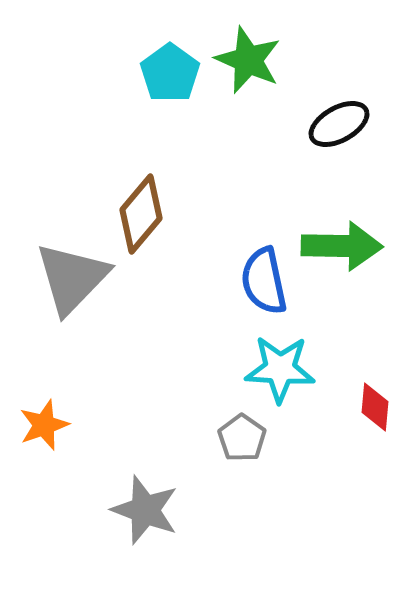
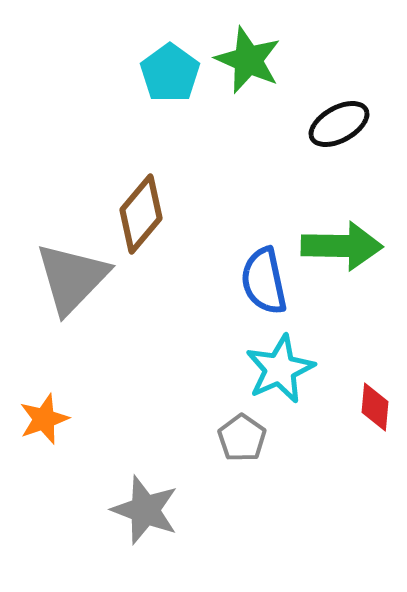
cyan star: rotated 28 degrees counterclockwise
orange star: moved 6 px up
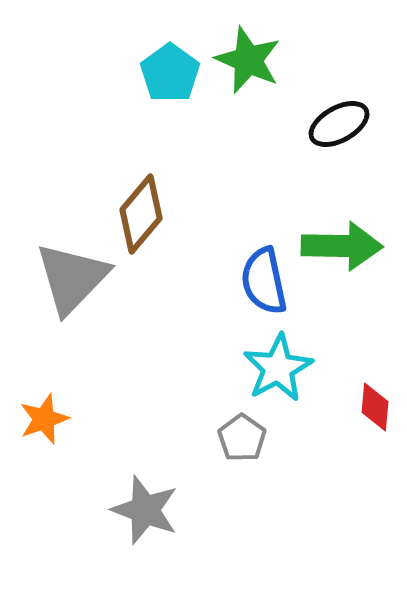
cyan star: moved 2 px left, 1 px up; rotated 4 degrees counterclockwise
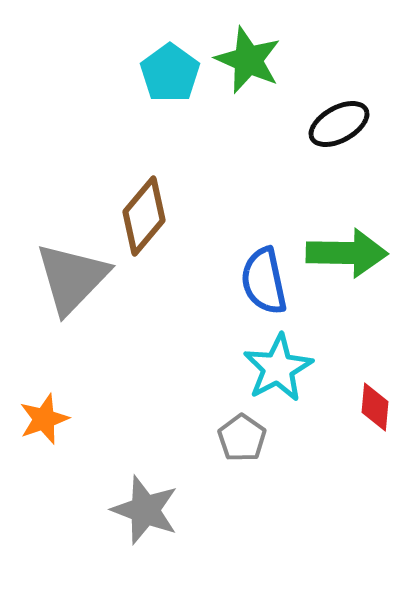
brown diamond: moved 3 px right, 2 px down
green arrow: moved 5 px right, 7 px down
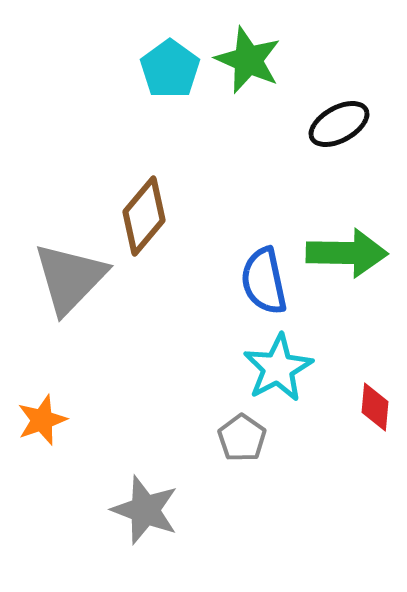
cyan pentagon: moved 4 px up
gray triangle: moved 2 px left
orange star: moved 2 px left, 1 px down
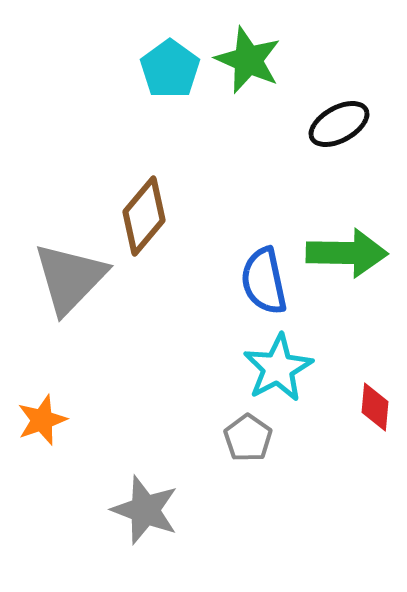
gray pentagon: moved 6 px right
